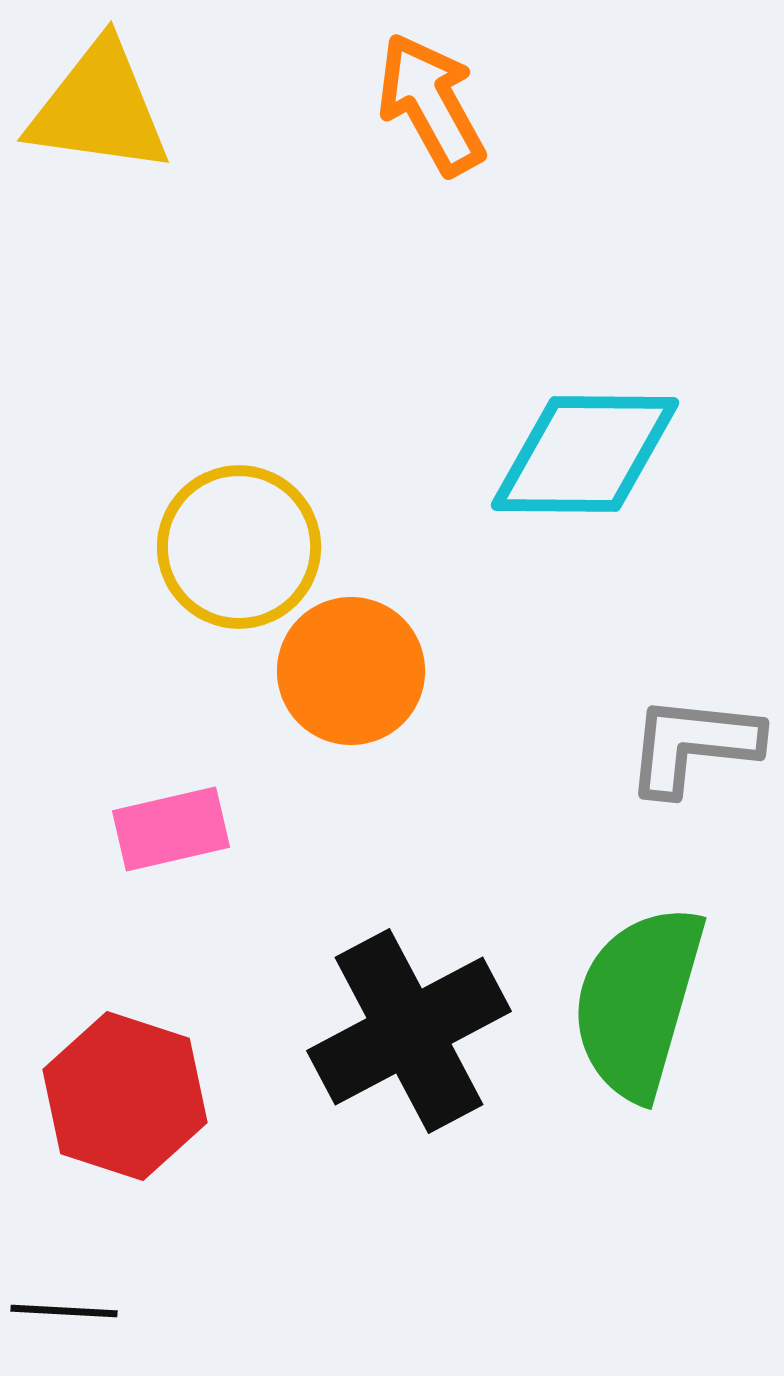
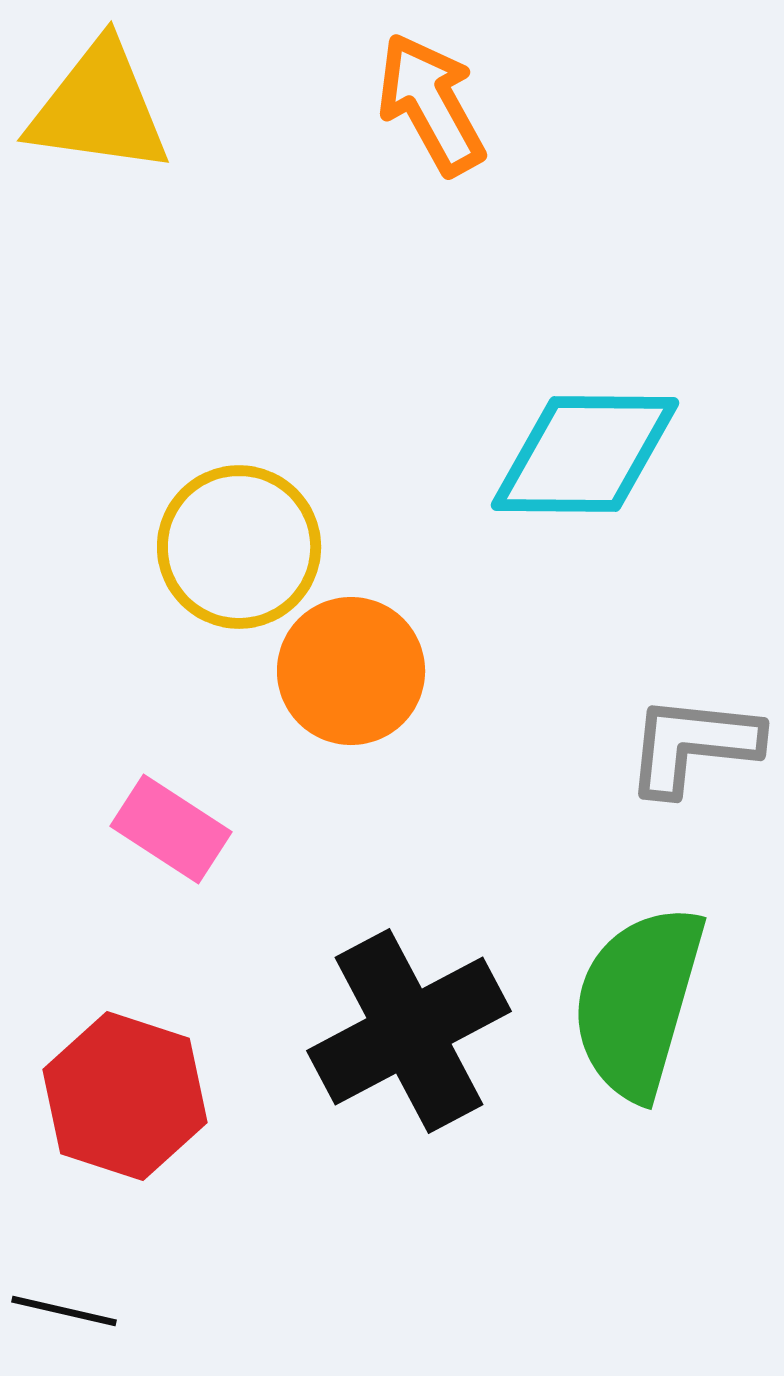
pink rectangle: rotated 46 degrees clockwise
black line: rotated 10 degrees clockwise
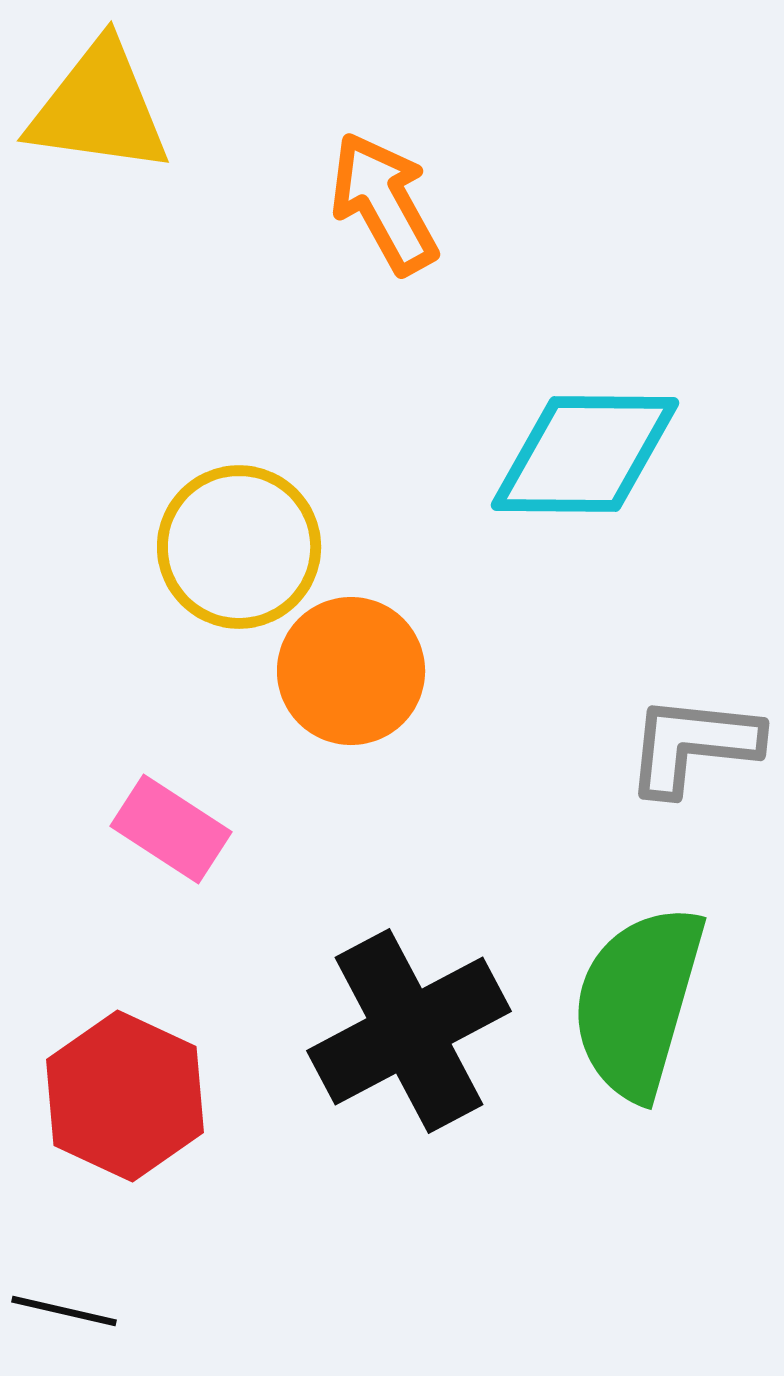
orange arrow: moved 47 px left, 99 px down
red hexagon: rotated 7 degrees clockwise
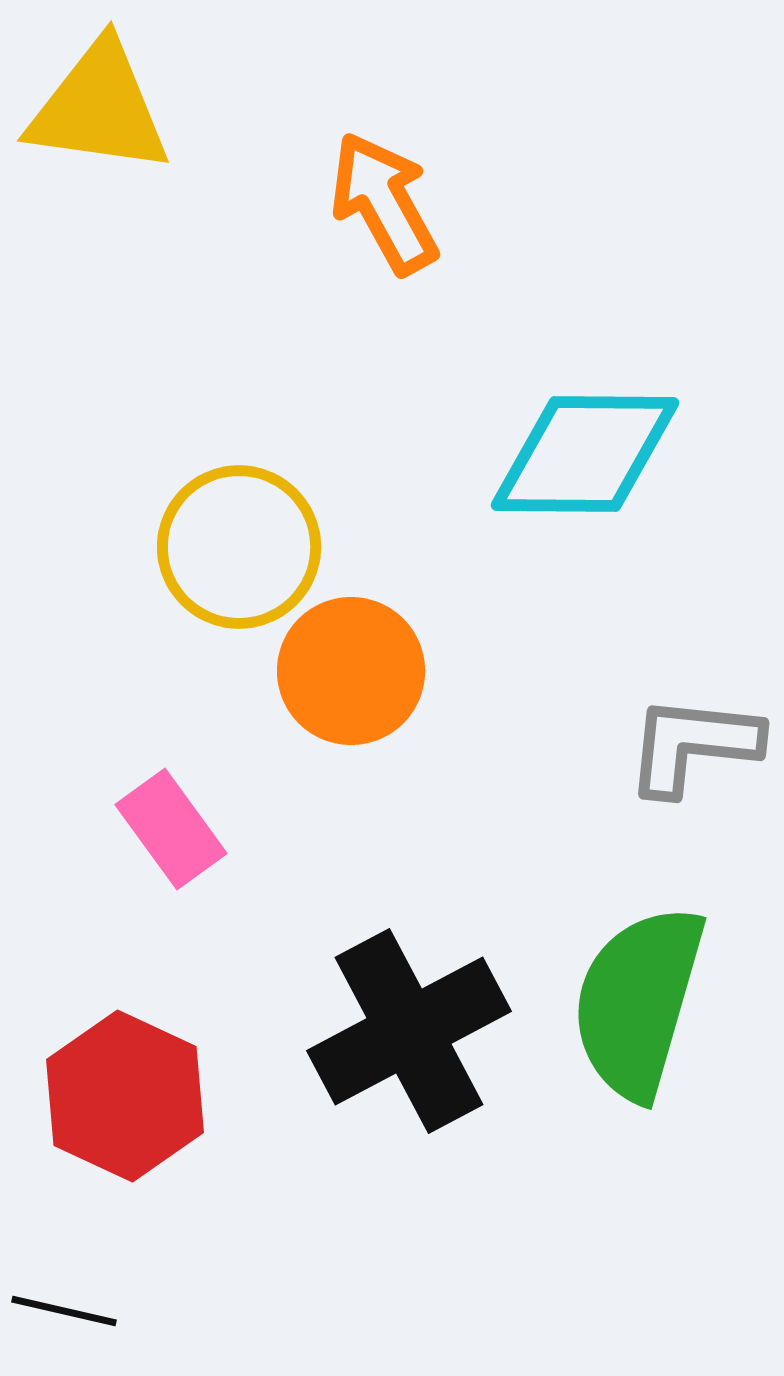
pink rectangle: rotated 21 degrees clockwise
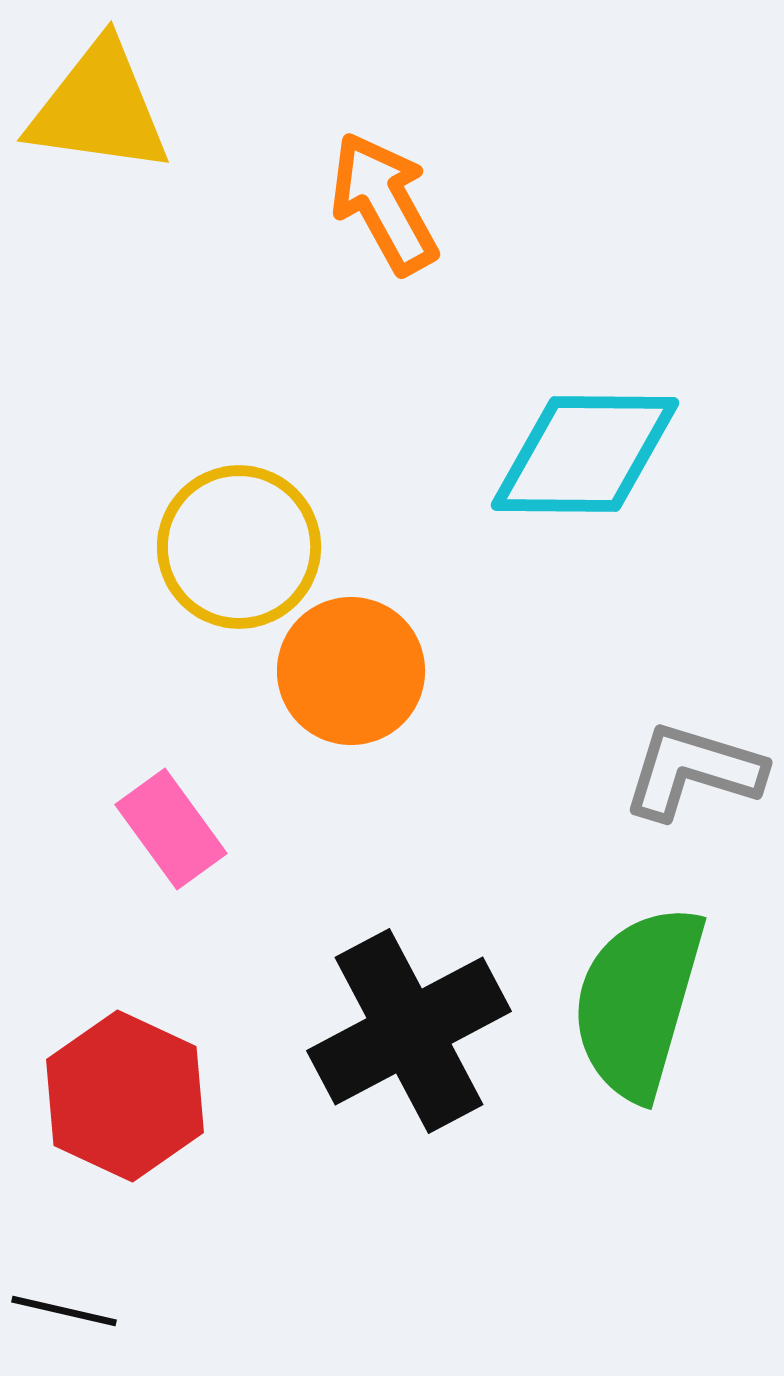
gray L-shape: moved 26 px down; rotated 11 degrees clockwise
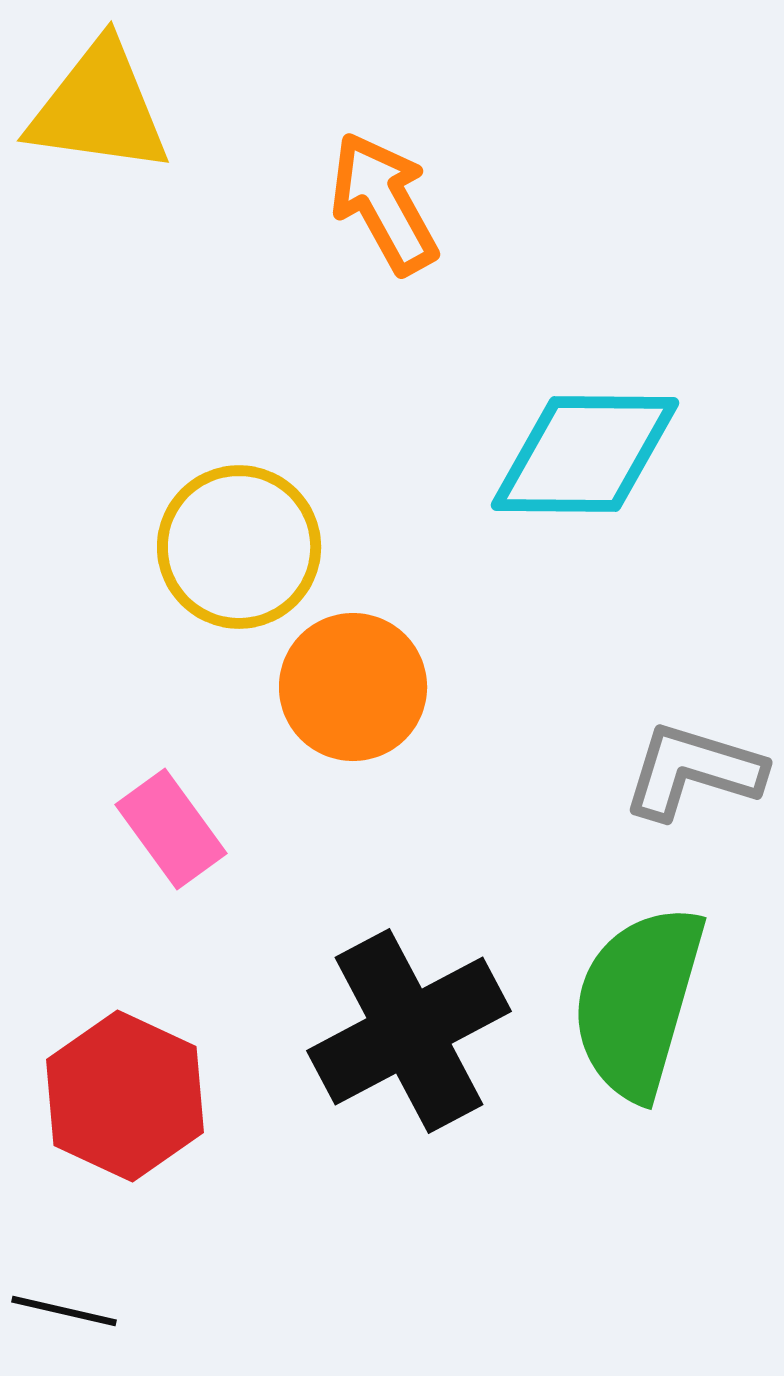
orange circle: moved 2 px right, 16 px down
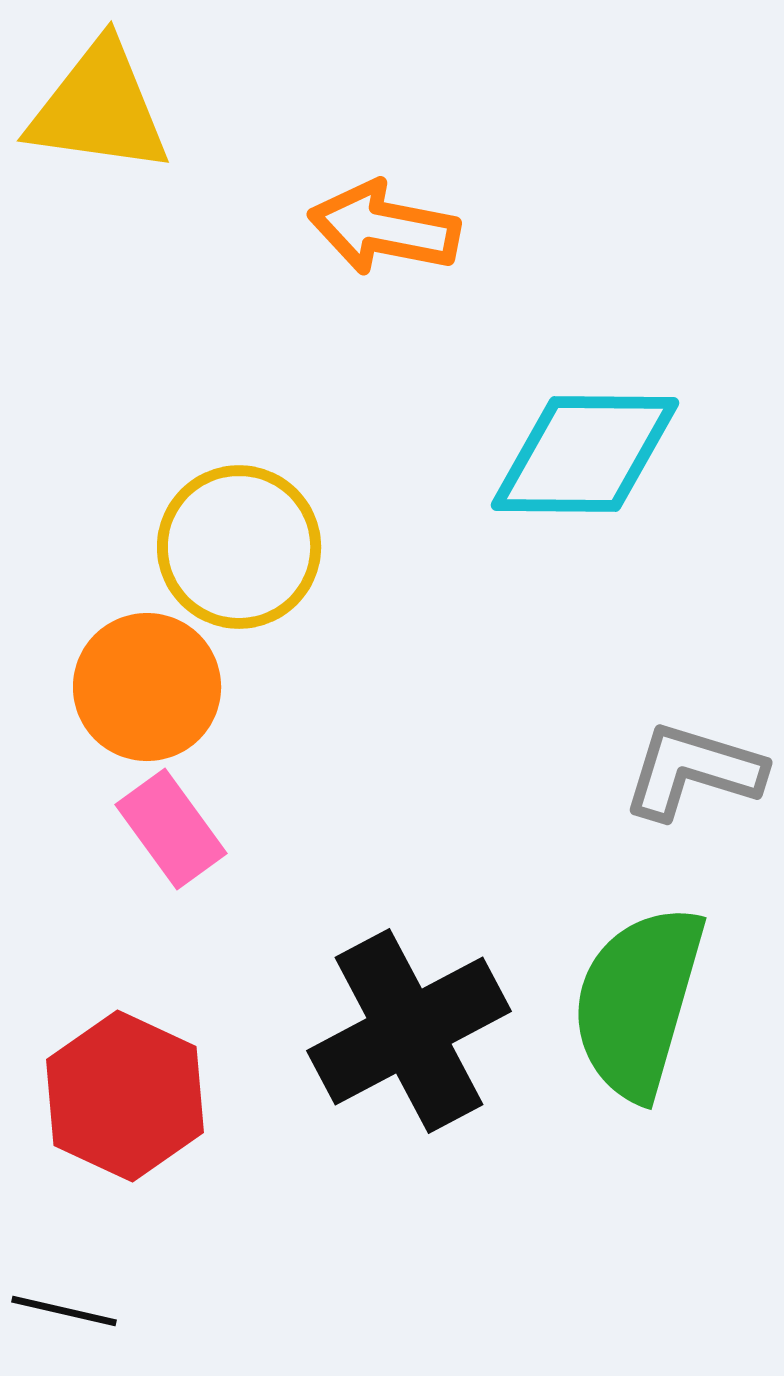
orange arrow: moved 25 px down; rotated 50 degrees counterclockwise
orange circle: moved 206 px left
